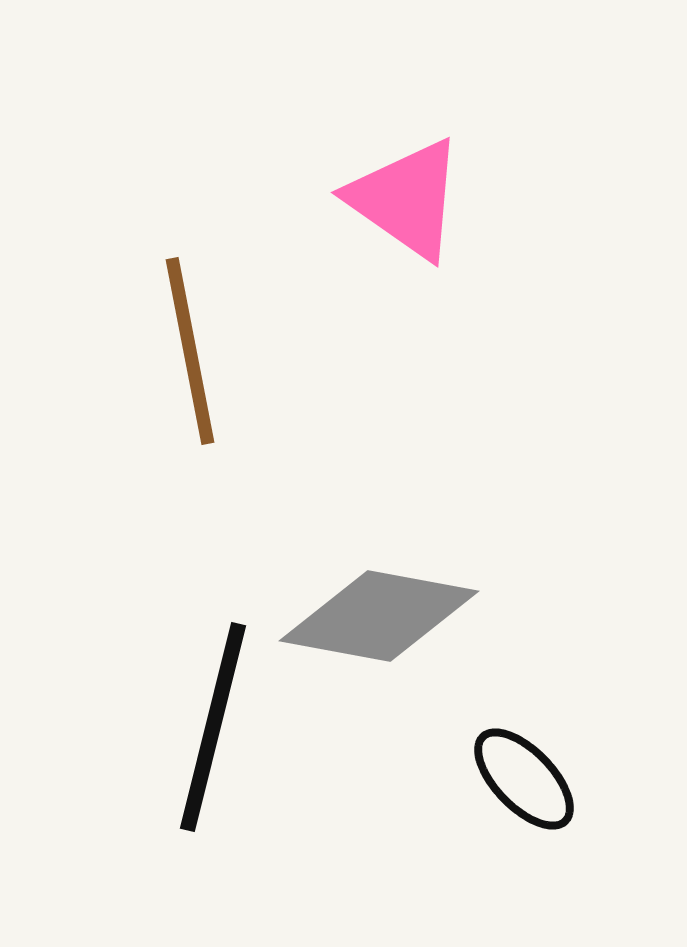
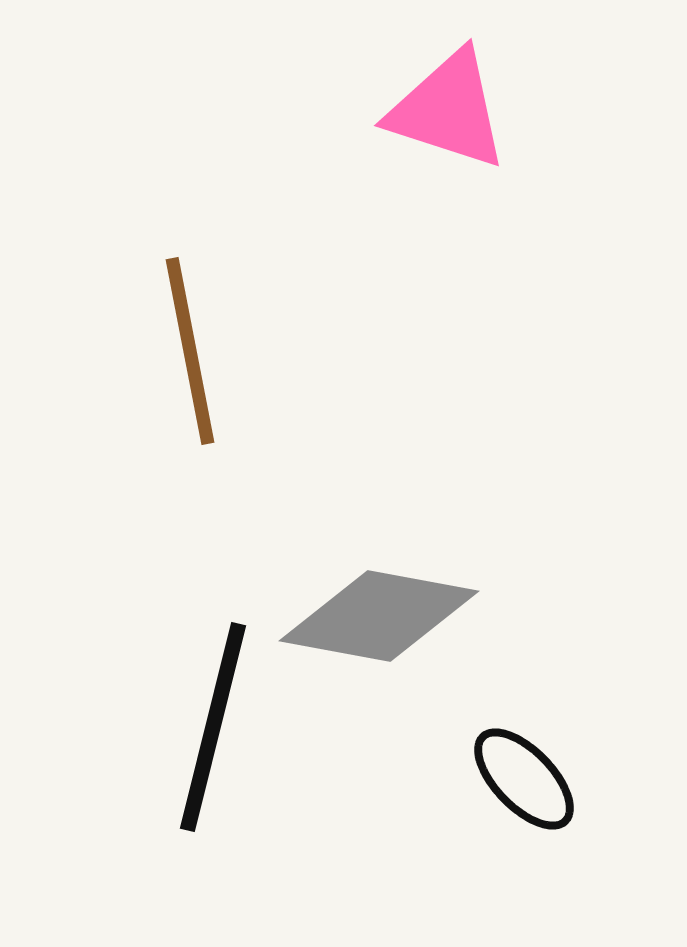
pink triangle: moved 42 px right, 89 px up; rotated 17 degrees counterclockwise
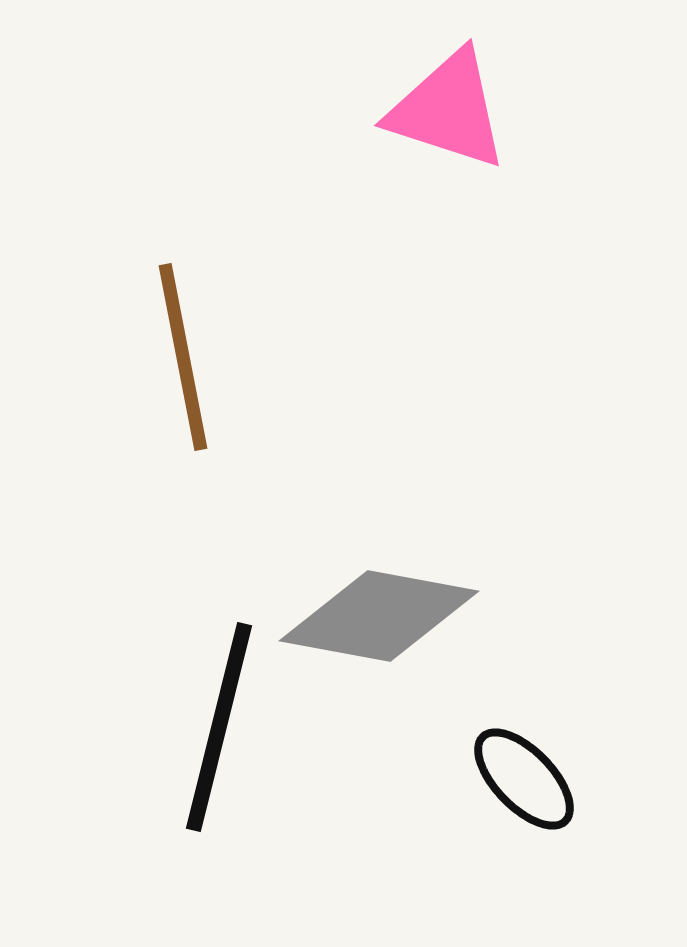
brown line: moved 7 px left, 6 px down
black line: moved 6 px right
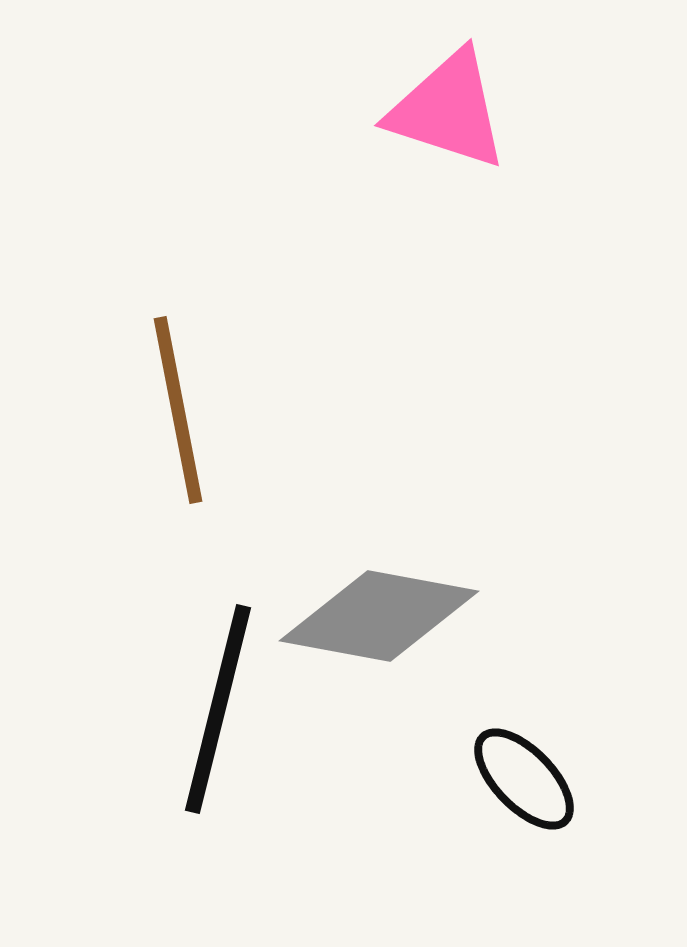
brown line: moved 5 px left, 53 px down
black line: moved 1 px left, 18 px up
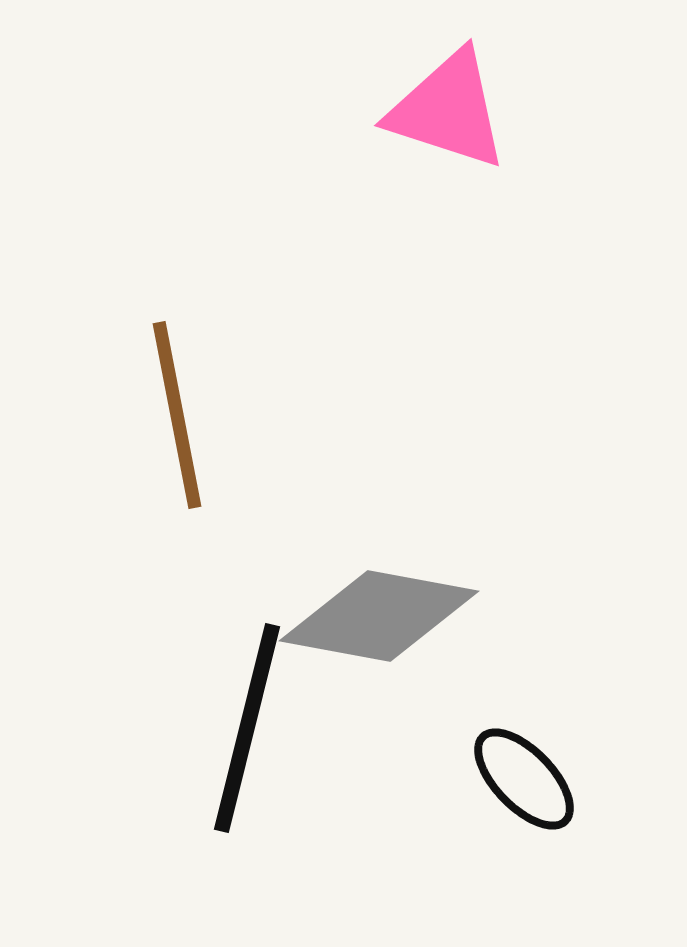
brown line: moved 1 px left, 5 px down
black line: moved 29 px right, 19 px down
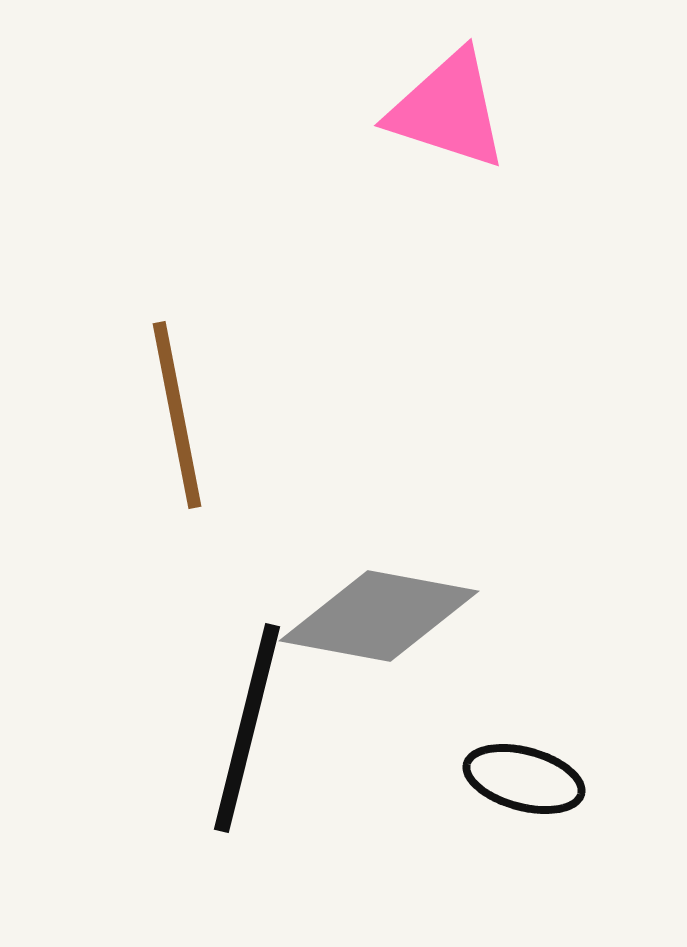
black ellipse: rotated 31 degrees counterclockwise
